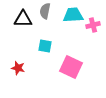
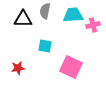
red star: rotated 24 degrees counterclockwise
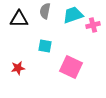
cyan trapezoid: rotated 15 degrees counterclockwise
black triangle: moved 4 px left
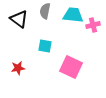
cyan trapezoid: rotated 25 degrees clockwise
black triangle: rotated 36 degrees clockwise
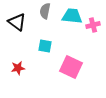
cyan trapezoid: moved 1 px left, 1 px down
black triangle: moved 2 px left, 3 px down
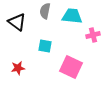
pink cross: moved 10 px down
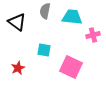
cyan trapezoid: moved 1 px down
cyan square: moved 1 px left, 4 px down
red star: rotated 16 degrees counterclockwise
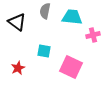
cyan square: moved 1 px down
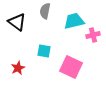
cyan trapezoid: moved 2 px right, 4 px down; rotated 20 degrees counterclockwise
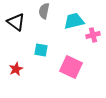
gray semicircle: moved 1 px left
black triangle: moved 1 px left
cyan square: moved 3 px left, 1 px up
red star: moved 2 px left, 1 px down
